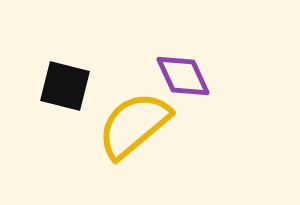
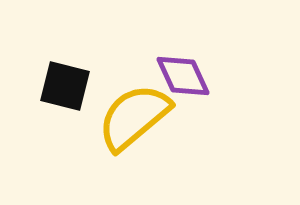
yellow semicircle: moved 8 px up
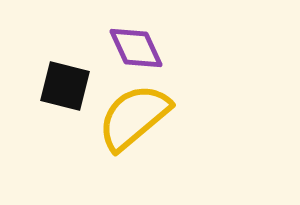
purple diamond: moved 47 px left, 28 px up
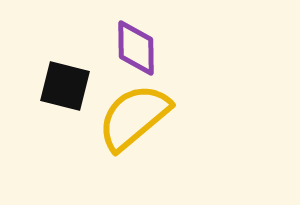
purple diamond: rotated 24 degrees clockwise
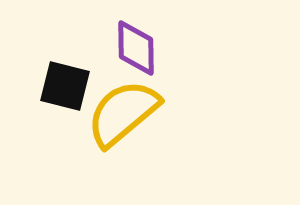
yellow semicircle: moved 11 px left, 4 px up
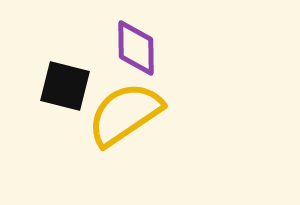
yellow semicircle: moved 2 px right, 1 px down; rotated 6 degrees clockwise
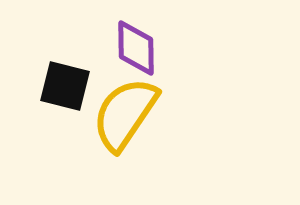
yellow semicircle: rotated 22 degrees counterclockwise
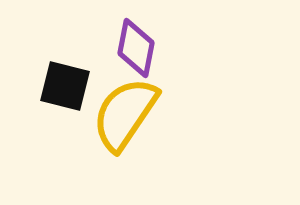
purple diamond: rotated 12 degrees clockwise
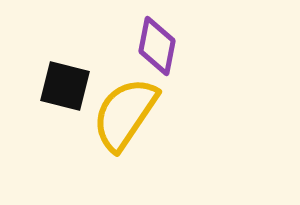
purple diamond: moved 21 px right, 2 px up
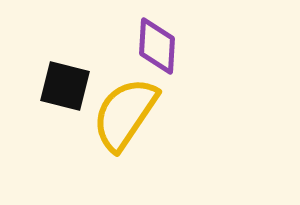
purple diamond: rotated 8 degrees counterclockwise
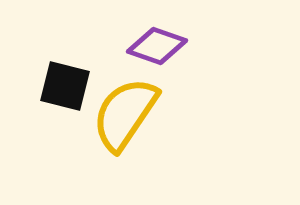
purple diamond: rotated 74 degrees counterclockwise
